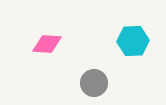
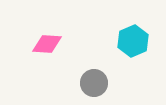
cyan hexagon: rotated 20 degrees counterclockwise
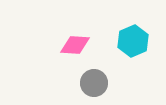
pink diamond: moved 28 px right, 1 px down
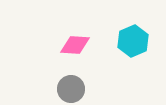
gray circle: moved 23 px left, 6 px down
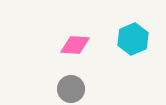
cyan hexagon: moved 2 px up
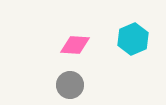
gray circle: moved 1 px left, 4 px up
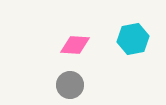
cyan hexagon: rotated 12 degrees clockwise
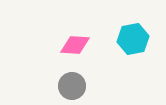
gray circle: moved 2 px right, 1 px down
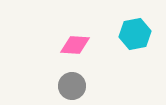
cyan hexagon: moved 2 px right, 5 px up
